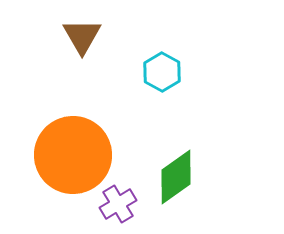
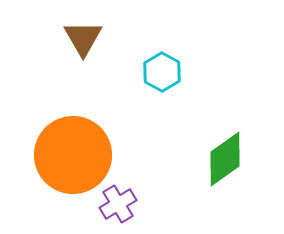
brown triangle: moved 1 px right, 2 px down
green diamond: moved 49 px right, 18 px up
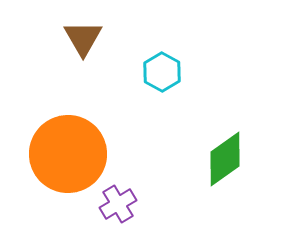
orange circle: moved 5 px left, 1 px up
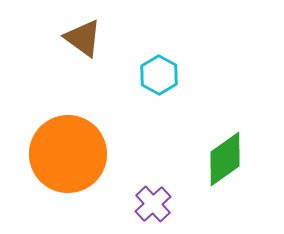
brown triangle: rotated 24 degrees counterclockwise
cyan hexagon: moved 3 px left, 3 px down
purple cross: moved 35 px right; rotated 12 degrees counterclockwise
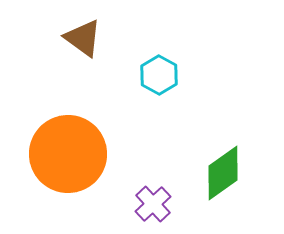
green diamond: moved 2 px left, 14 px down
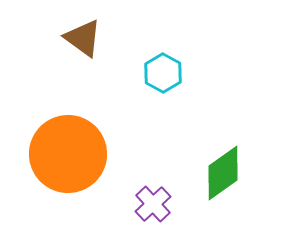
cyan hexagon: moved 4 px right, 2 px up
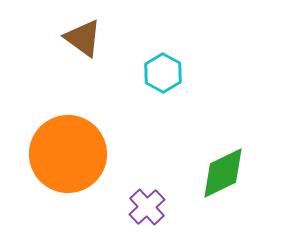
green diamond: rotated 10 degrees clockwise
purple cross: moved 6 px left, 3 px down
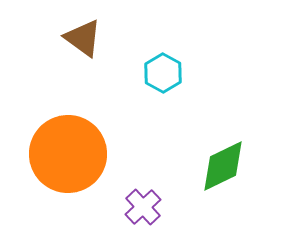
green diamond: moved 7 px up
purple cross: moved 4 px left
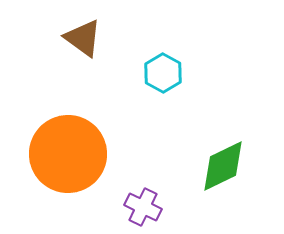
purple cross: rotated 21 degrees counterclockwise
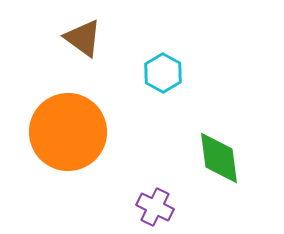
orange circle: moved 22 px up
green diamond: moved 4 px left, 8 px up; rotated 72 degrees counterclockwise
purple cross: moved 12 px right
